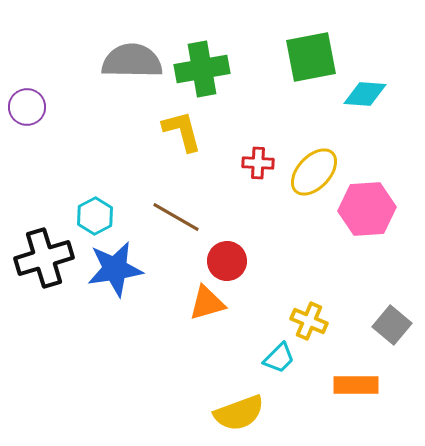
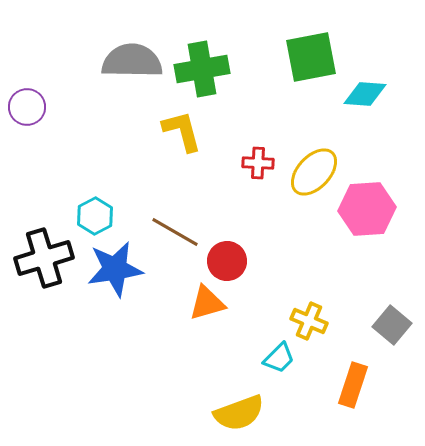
brown line: moved 1 px left, 15 px down
orange rectangle: moved 3 px left; rotated 72 degrees counterclockwise
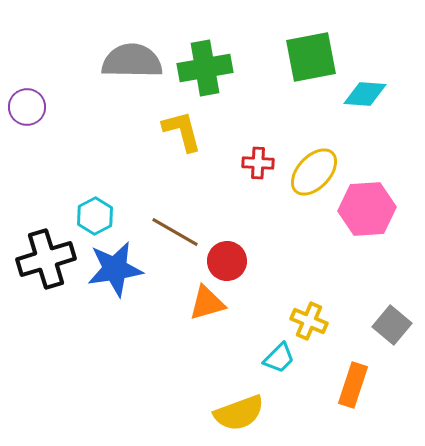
green cross: moved 3 px right, 1 px up
black cross: moved 2 px right, 1 px down
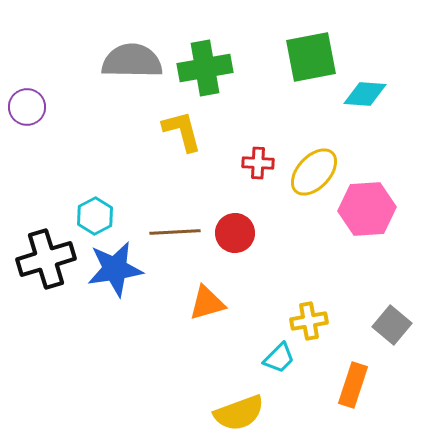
brown line: rotated 33 degrees counterclockwise
red circle: moved 8 px right, 28 px up
yellow cross: rotated 33 degrees counterclockwise
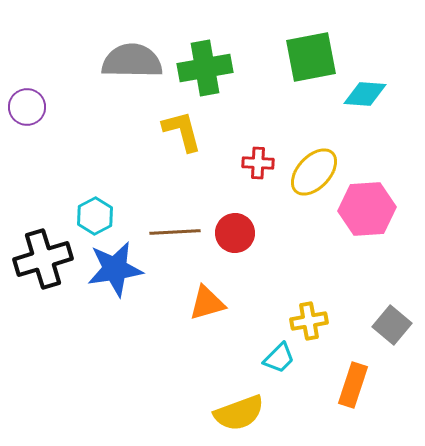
black cross: moved 3 px left
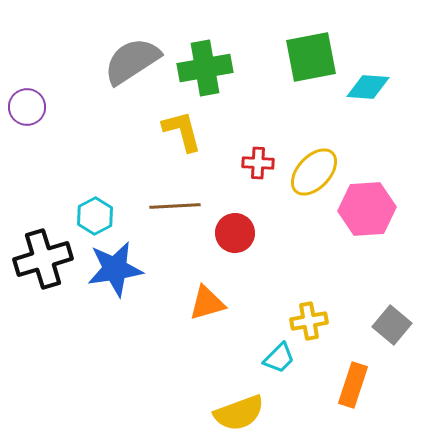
gray semicircle: rotated 34 degrees counterclockwise
cyan diamond: moved 3 px right, 7 px up
brown line: moved 26 px up
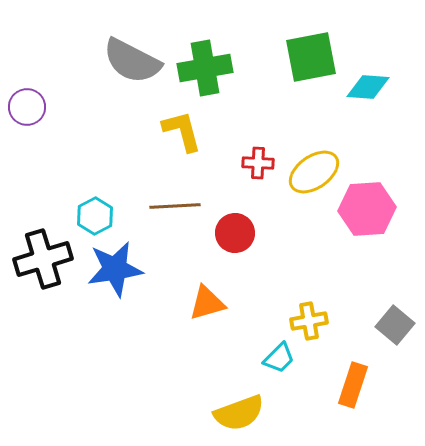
gray semicircle: rotated 120 degrees counterclockwise
yellow ellipse: rotated 12 degrees clockwise
gray square: moved 3 px right
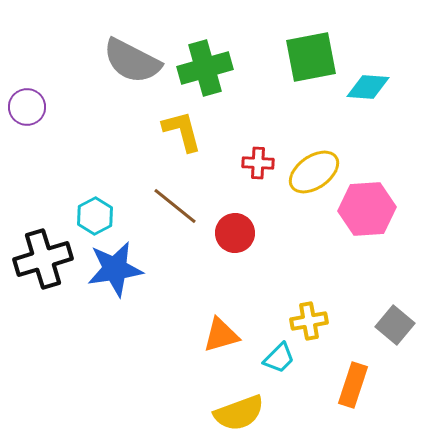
green cross: rotated 6 degrees counterclockwise
brown line: rotated 42 degrees clockwise
orange triangle: moved 14 px right, 32 px down
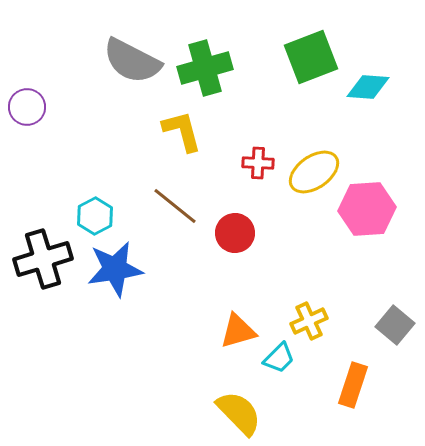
green square: rotated 10 degrees counterclockwise
yellow cross: rotated 15 degrees counterclockwise
orange triangle: moved 17 px right, 4 px up
yellow semicircle: rotated 114 degrees counterclockwise
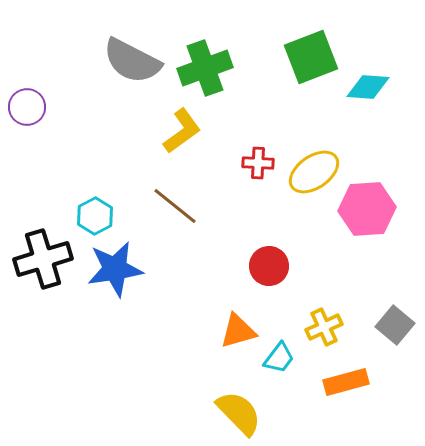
green cross: rotated 4 degrees counterclockwise
yellow L-shape: rotated 69 degrees clockwise
red circle: moved 34 px right, 33 px down
yellow cross: moved 15 px right, 6 px down
cyan trapezoid: rotated 8 degrees counterclockwise
orange rectangle: moved 7 px left, 3 px up; rotated 57 degrees clockwise
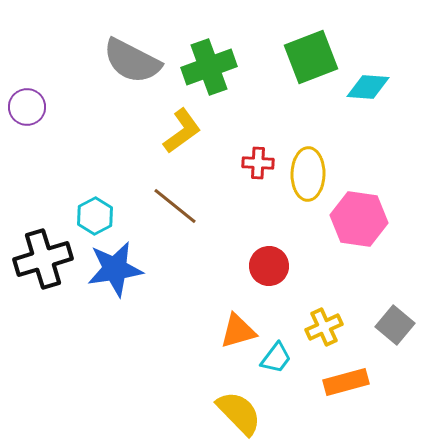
green cross: moved 4 px right, 1 px up
yellow ellipse: moved 6 px left, 2 px down; rotated 54 degrees counterclockwise
pink hexagon: moved 8 px left, 10 px down; rotated 12 degrees clockwise
cyan trapezoid: moved 3 px left
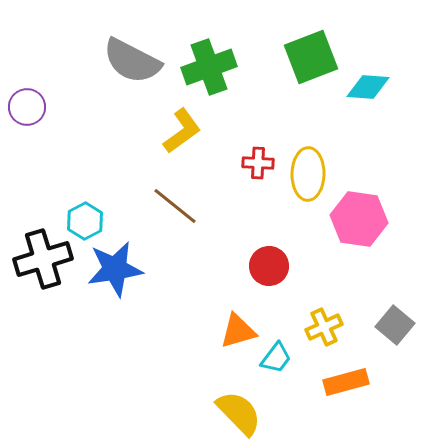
cyan hexagon: moved 10 px left, 5 px down
